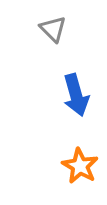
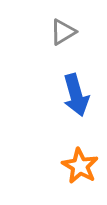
gray triangle: moved 10 px right, 3 px down; rotated 44 degrees clockwise
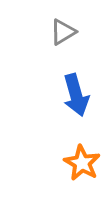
orange star: moved 2 px right, 3 px up
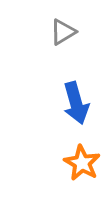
blue arrow: moved 8 px down
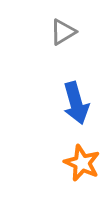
orange star: rotated 6 degrees counterclockwise
